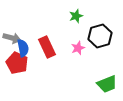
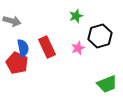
gray arrow: moved 17 px up
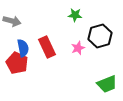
green star: moved 1 px left, 1 px up; rotated 24 degrees clockwise
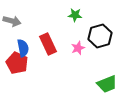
red rectangle: moved 1 px right, 3 px up
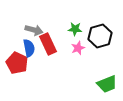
green star: moved 14 px down
gray arrow: moved 22 px right, 9 px down
blue semicircle: moved 6 px right
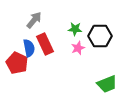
gray arrow: moved 10 px up; rotated 66 degrees counterclockwise
black hexagon: rotated 15 degrees clockwise
red rectangle: moved 3 px left
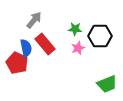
red rectangle: rotated 15 degrees counterclockwise
blue semicircle: moved 3 px left
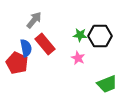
green star: moved 5 px right, 6 px down
pink star: moved 10 px down; rotated 24 degrees counterclockwise
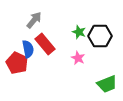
green star: moved 1 px left, 3 px up; rotated 16 degrees clockwise
blue semicircle: moved 2 px right, 1 px down
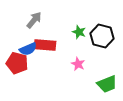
black hexagon: moved 2 px right; rotated 15 degrees clockwise
red rectangle: moved 1 px down; rotated 45 degrees counterclockwise
blue semicircle: rotated 78 degrees clockwise
pink star: moved 6 px down
red pentagon: rotated 10 degrees counterclockwise
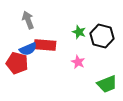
gray arrow: moved 6 px left; rotated 60 degrees counterclockwise
pink star: moved 2 px up
